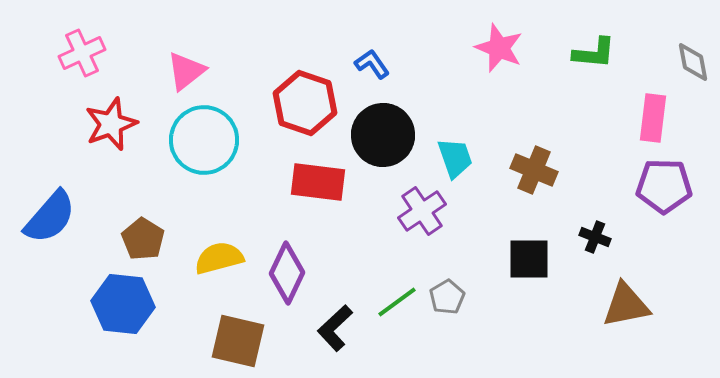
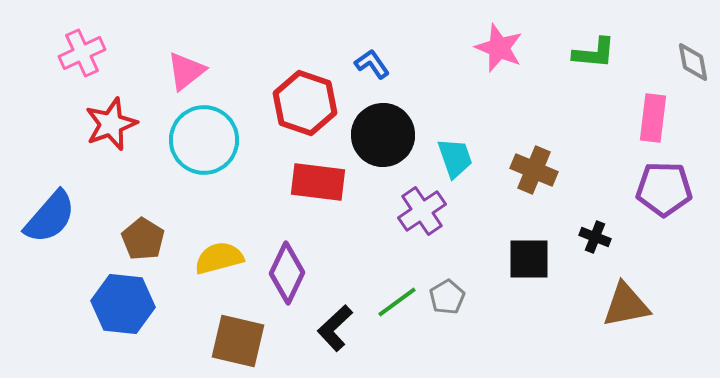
purple pentagon: moved 3 px down
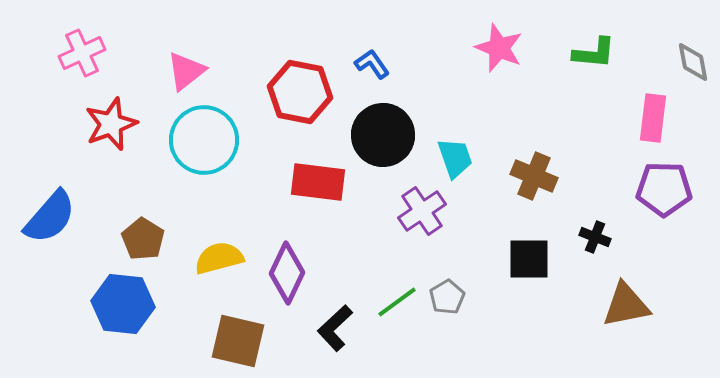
red hexagon: moved 5 px left, 11 px up; rotated 8 degrees counterclockwise
brown cross: moved 6 px down
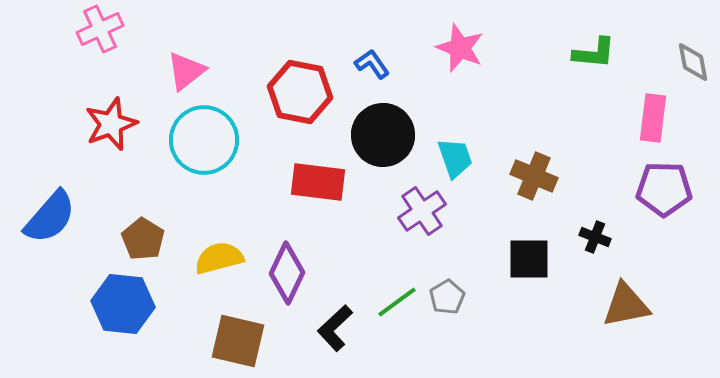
pink star: moved 39 px left
pink cross: moved 18 px right, 24 px up
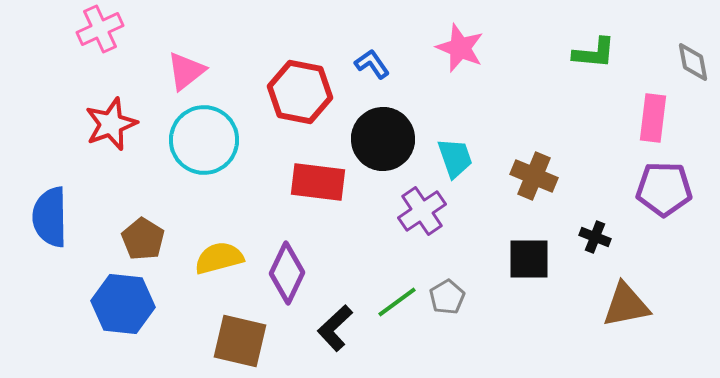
black circle: moved 4 px down
blue semicircle: rotated 138 degrees clockwise
brown square: moved 2 px right
